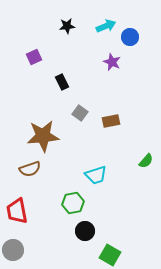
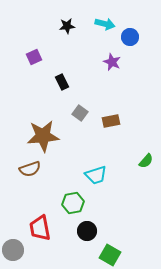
cyan arrow: moved 1 px left, 2 px up; rotated 36 degrees clockwise
red trapezoid: moved 23 px right, 17 px down
black circle: moved 2 px right
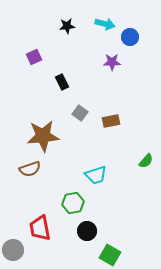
purple star: rotated 24 degrees counterclockwise
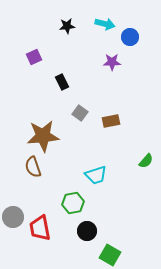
brown semicircle: moved 3 px right, 2 px up; rotated 90 degrees clockwise
gray circle: moved 33 px up
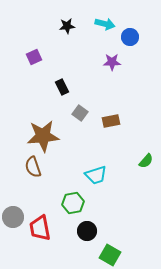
black rectangle: moved 5 px down
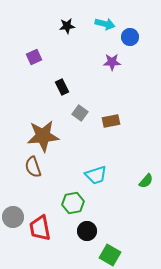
green semicircle: moved 20 px down
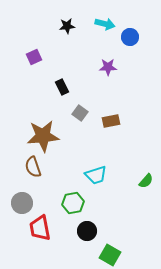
purple star: moved 4 px left, 5 px down
gray circle: moved 9 px right, 14 px up
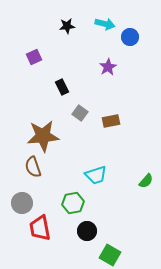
purple star: rotated 30 degrees counterclockwise
